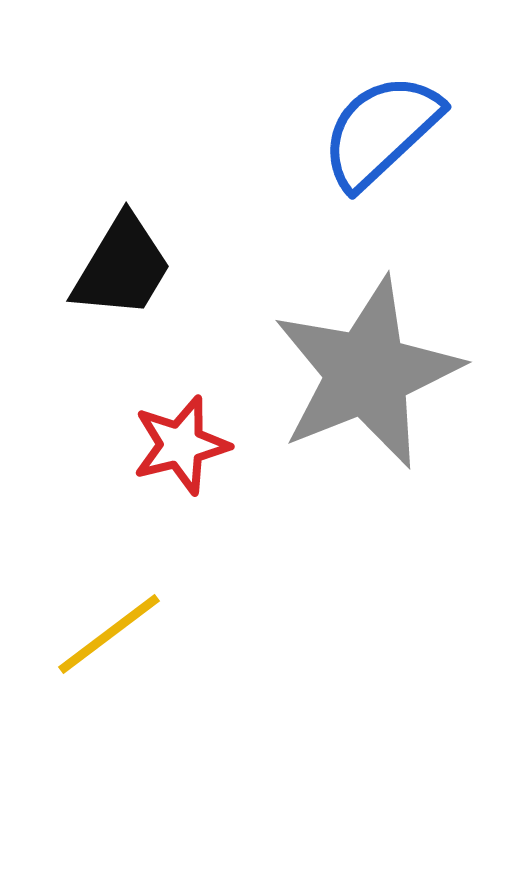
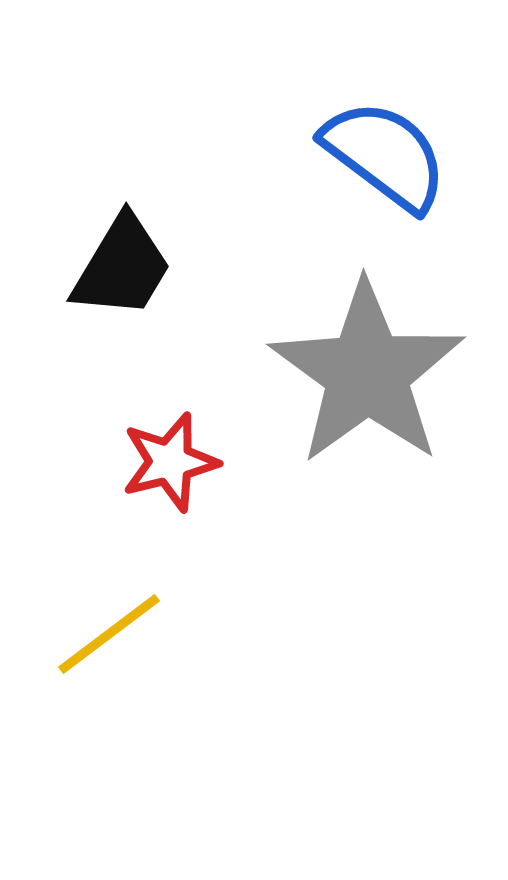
blue semicircle: moved 4 px right, 24 px down; rotated 80 degrees clockwise
gray star: rotated 14 degrees counterclockwise
red star: moved 11 px left, 17 px down
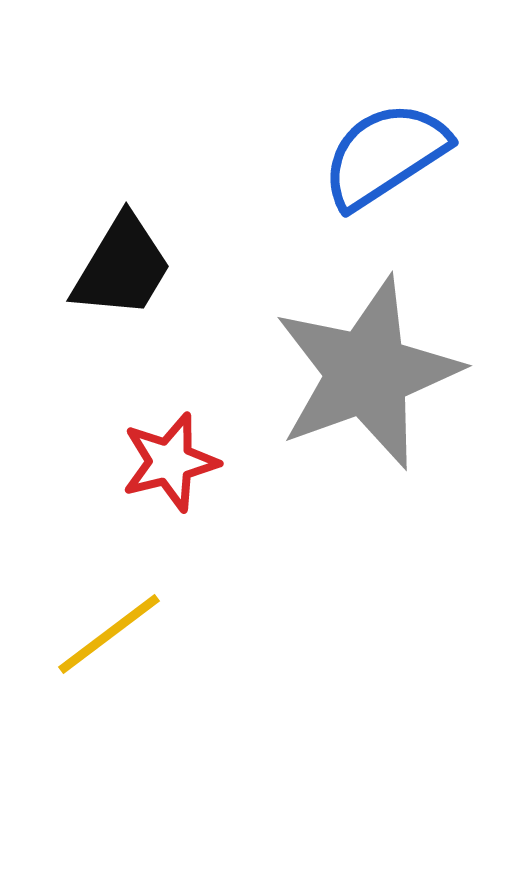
blue semicircle: rotated 70 degrees counterclockwise
gray star: rotated 16 degrees clockwise
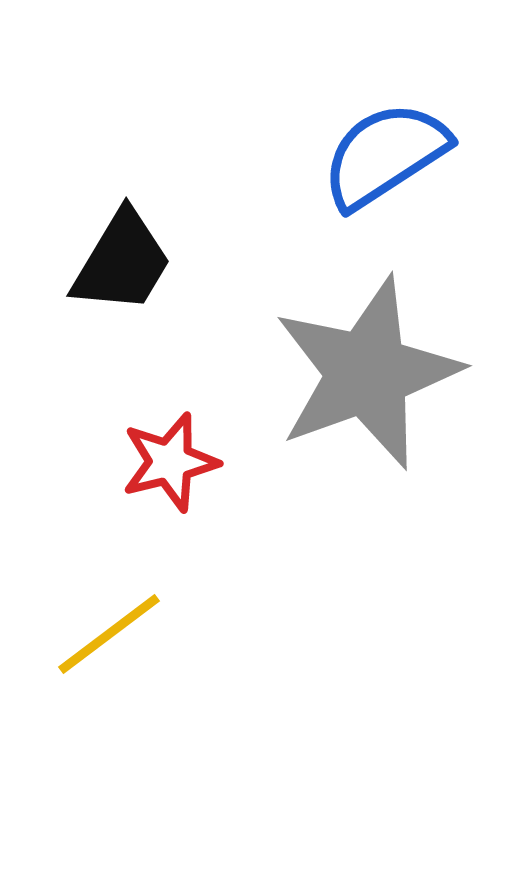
black trapezoid: moved 5 px up
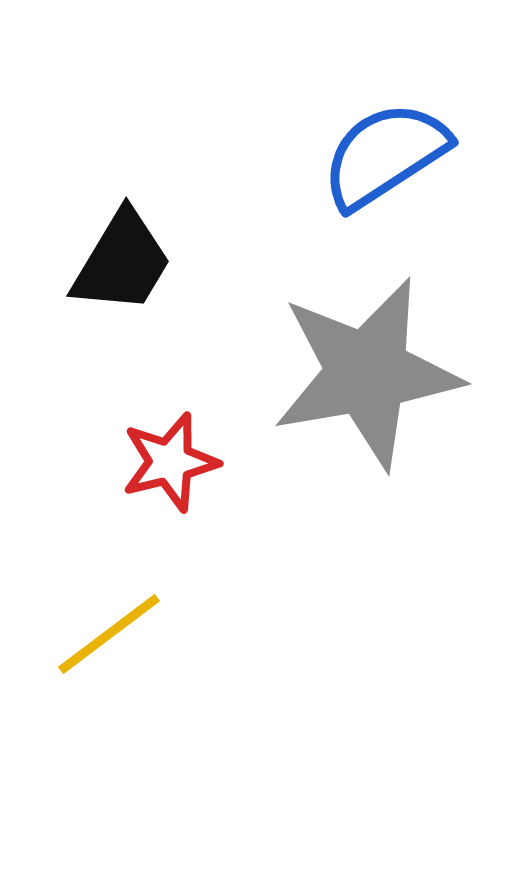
gray star: rotated 10 degrees clockwise
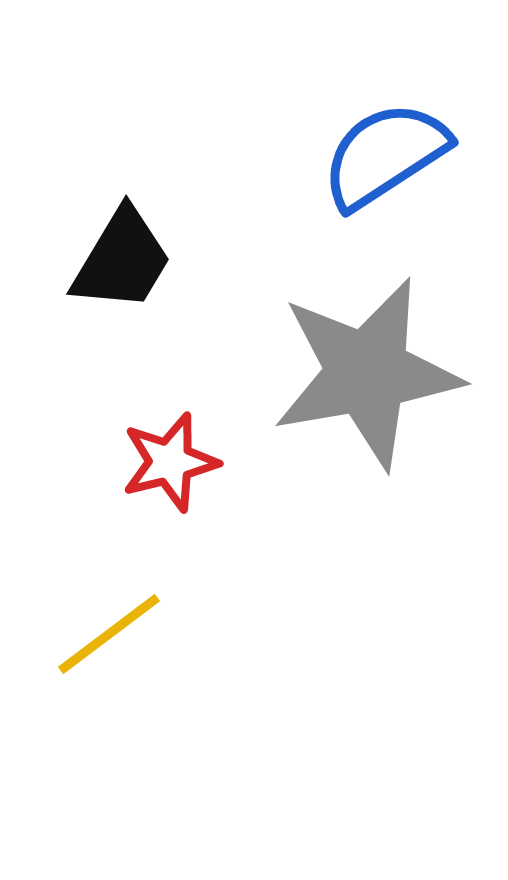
black trapezoid: moved 2 px up
